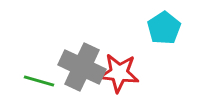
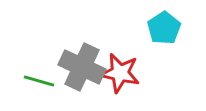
red star: moved 1 px right; rotated 6 degrees clockwise
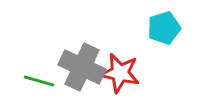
cyan pentagon: rotated 16 degrees clockwise
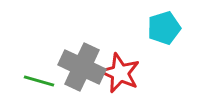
red star: rotated 12 degrees clockwise
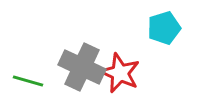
green line: moved 11 px left
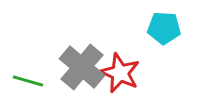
cyan pentagon: rotated 20 degrees clockwise
gray cross: rotated 15 degrees clockwise
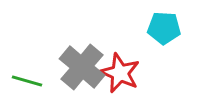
green line: moved 1 px left
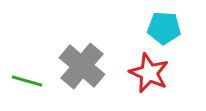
gray cross: moved 1 px up
red star: moved 29 px right
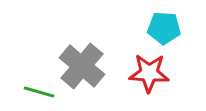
red star: rotated 21 degrees counterclockwise
green line: moved 12 px right, 11 px down
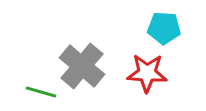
red star: moved 2 px left
green line: moved 2 px right
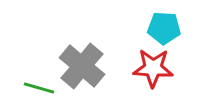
red star: moved 6 px right, 5 px up
green line: moved 2 px left, 4 px up
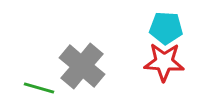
cyan pentagon: moved 2 px right
red star: moved 11 px right, 6 px up
